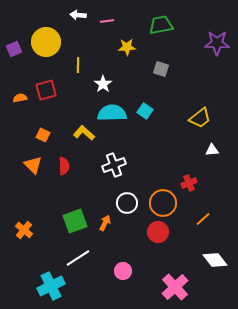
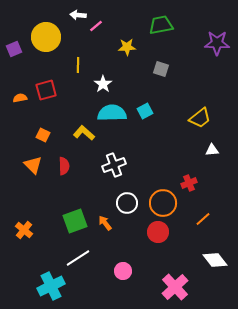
pink line: moved 11 px left, 5 px down; rotated 32 degrees counterclockwise
yellow circle: moved 5 px up
cyan square: rotated 28 degrees clockwise
orange arrow: rotated 63 degrees counterclockwise
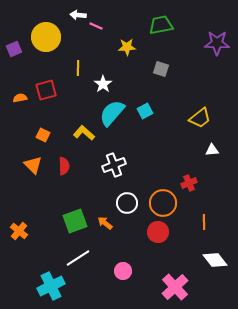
pink line: rotated 64 degrees clockwise
yellow line: moved 3 px down
cyan semicircle: rotated 48 degrees counterclockwise
orange line: moved 1 px right, 3 px down; rotated 49 degrees counterclockwise
orange arrow: rotated 14 degrees counterclockwise
orange cross: moved 5 px left, 1 px down
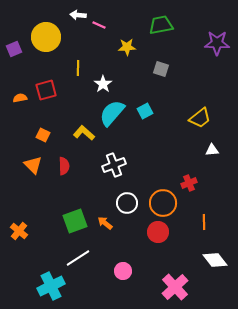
pink line: moved 3 px right, 1 px up
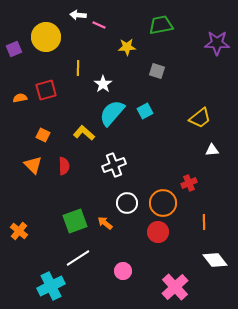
gray square: moved 4 px left, 2 px down
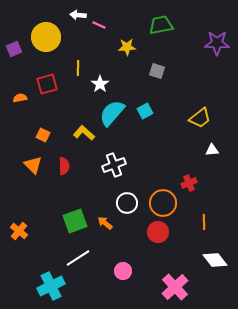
white star: moved 3 px left
red square: moved 1 px right, 6 px up
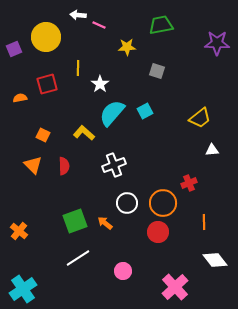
cyan cross: moved 28 px left, 3 px down; rotated 8 degrees counterclockwise
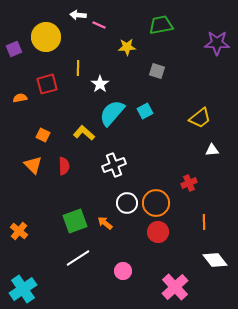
orange circle: moved 7 px left
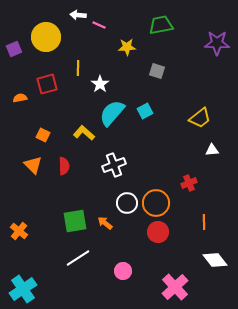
green square: rotated 10 degrees clockwise
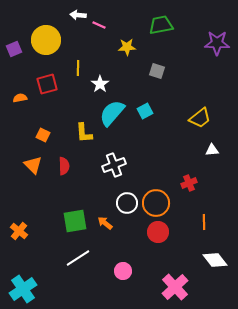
yellow circle: moved 3 px down
yellow L-shape: rotated 135 degrees counterclockwise
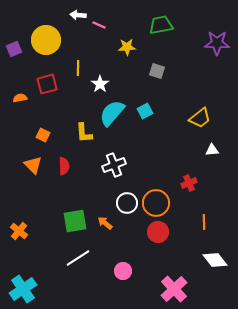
pink cross: moved 1 px left, 2 px down
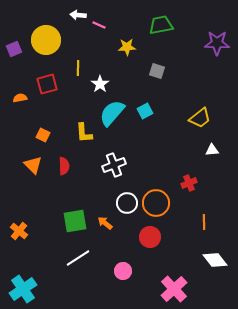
red circle: moved 8 px left, 5 px down
